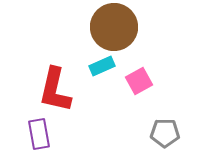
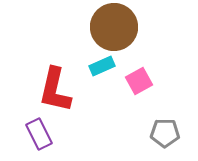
purple rectangle: rotated 16 degrees counterclockwise
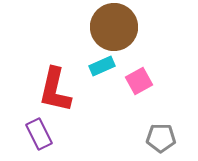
gray pentagon: moved 4 px left, 5 px down
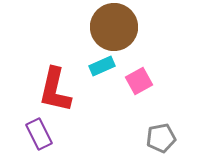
gray pentagon: rotated 12 degrees counterclockwise
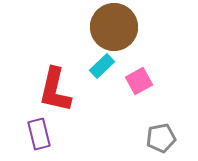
cyan rectangle: rotated 20 degrees counterclockwise
purple rectangle: rotated 12 degrees clockwise
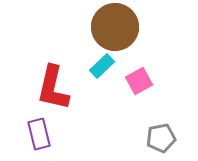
brown circle: moved 1 px right
red L-shape: moved 2 px left, 2 px up
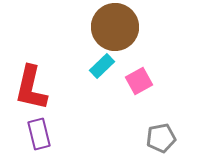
red L-shape: moved 22 px left
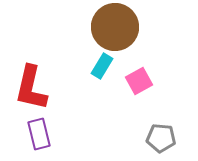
cyan rectangle: rotated 15 degrees counterclockwise
gray pentagon: rotated 16 degrees clockwise
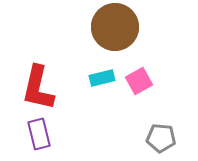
cyan rectangle: moved 12 px down; rotated 45 degrees clockwise
red L-shape: moved 7 px right
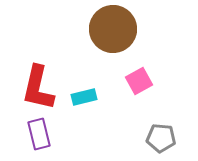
brown circle: moved 2 px left, 2 px down
cyan rectangle: moved 18 px left, 19 px down
